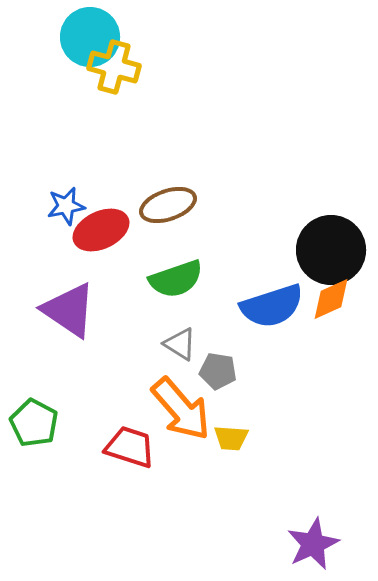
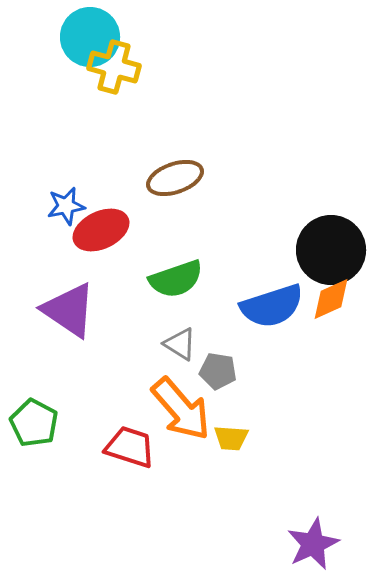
brown ellipse: moved 7 px right, 27 px up
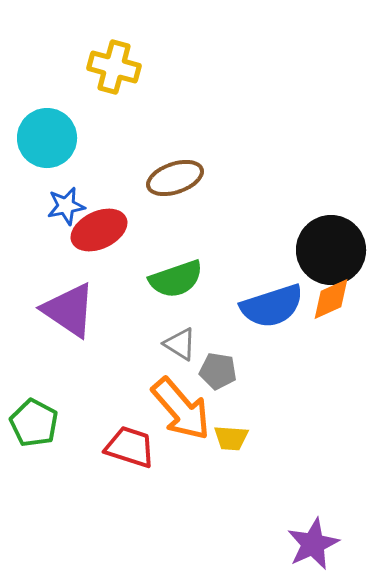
cyan circle: moved 43 px left, 101 px down
red ellipse: moved 2 px left
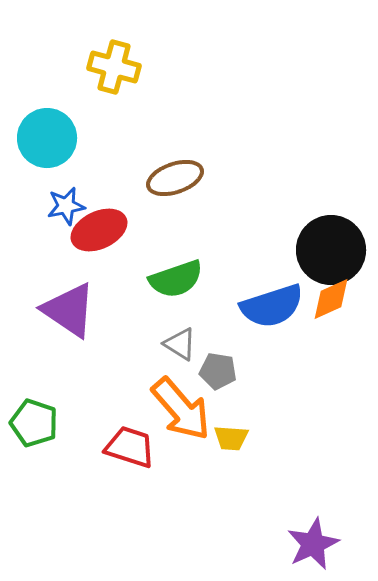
green pentagon: rotated 9 degrees counterclockwise
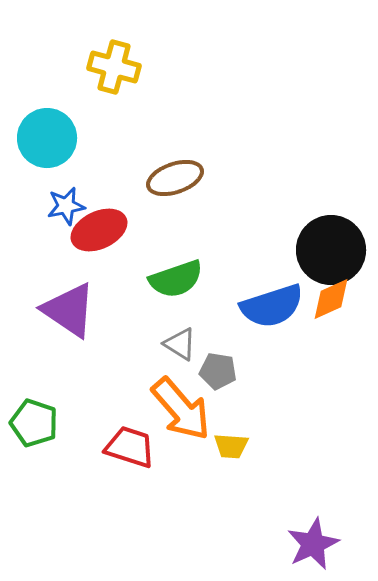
yellow trapezoid: moved 8 px down
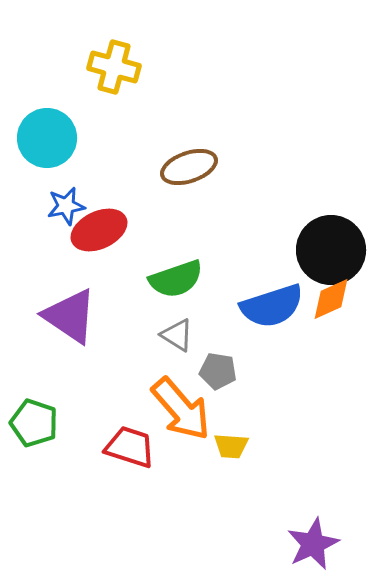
brown ellipse: moved 14 px right, 11 px up
purple triangle: moved 1 px right, 6 px down
gray triangle: moved 3 px left, 9 px up
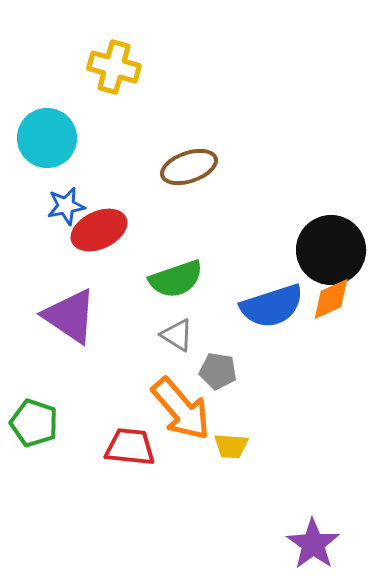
red trapezoid: rotated 12 degrees counterclockwise
purple star: rotated 12 degrees counterclockwise
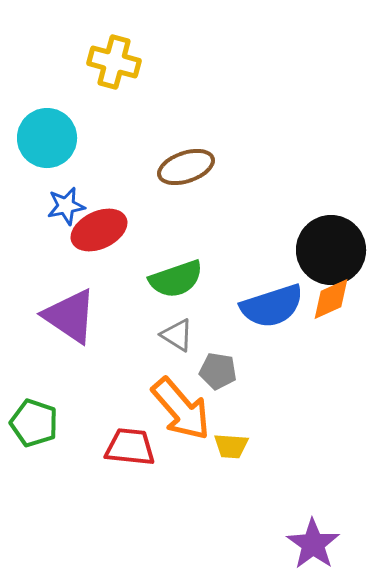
yellow cross: moved 5 px up
brown ellipse: moved 3 px left
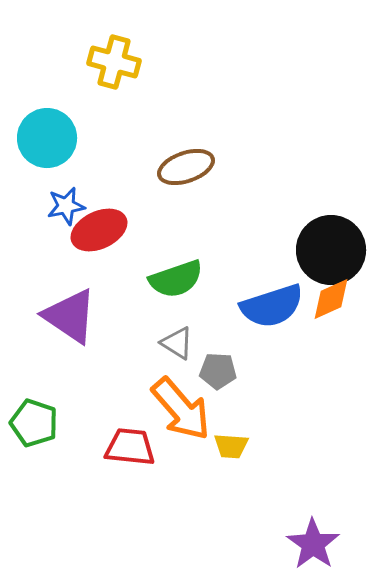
gray triangle: moved 8 px down
gray pentagon: rotated 6 degrees counterclockwise
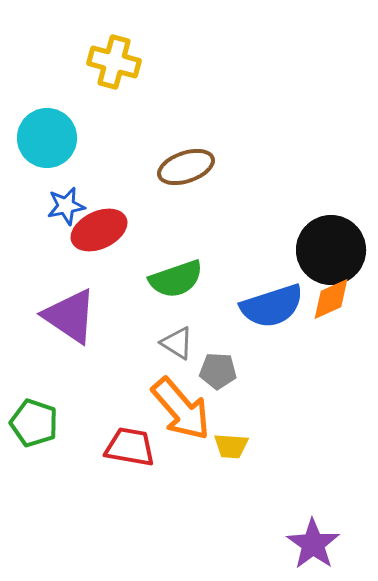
red trapezoid: rotated 4 degrees clockwise
